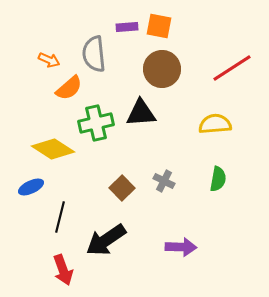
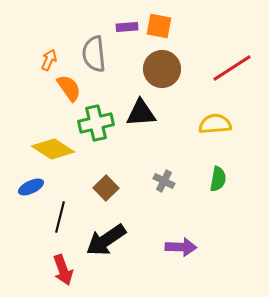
orange arrow: rotated 90 degrees counterclockwise
orange semicircle: rotated 84 degrees counterclockwise
brown square: moved 16 px left
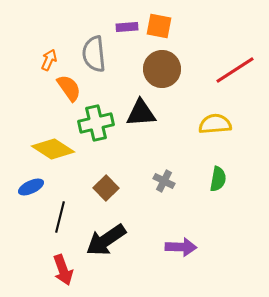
red line: moved 3 px right, 2 px down
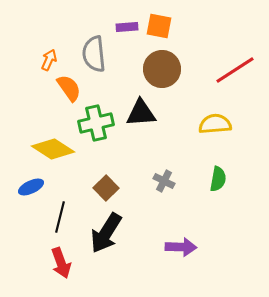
black arrow: moved 7 px up; rotated 24 degrees counterclockwise
red arrow: moved 2 px left, 7 px up
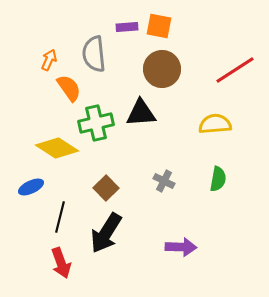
yellow diamond: moved 4 px right, 1 px up
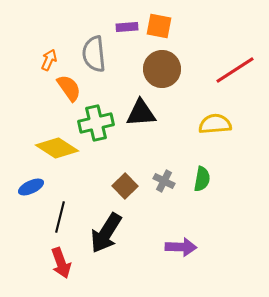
green semicircle: moved 16 px left
brown square: moved 19 px right, 2 px up
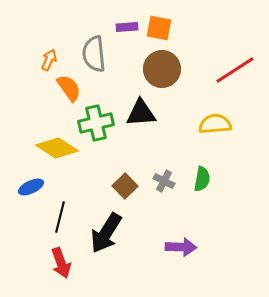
orange square: moved 2 px down
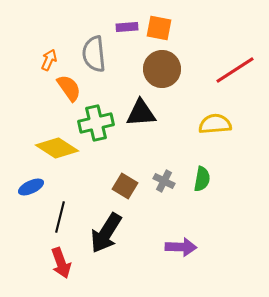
brown square: rotated 15 degrees counterclockwise
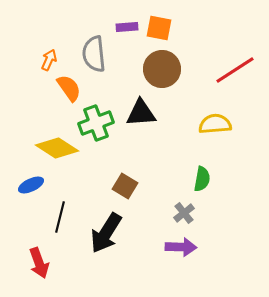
green cross: rotated 8 degrees counterclockwise
gray cross: moved 20 px right, 32 px down; rotated 25 degrees clockwise
blue ellipse: moved 2 px up
red arrow: moved 22 px left
